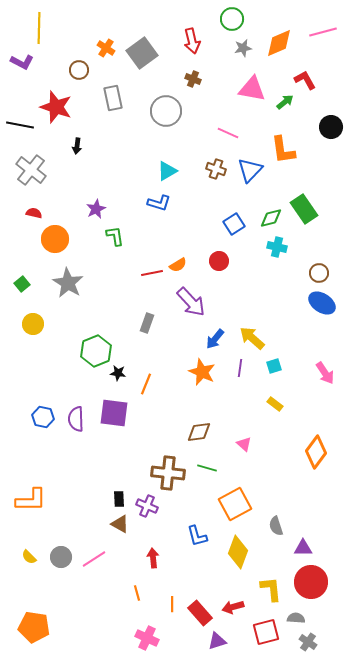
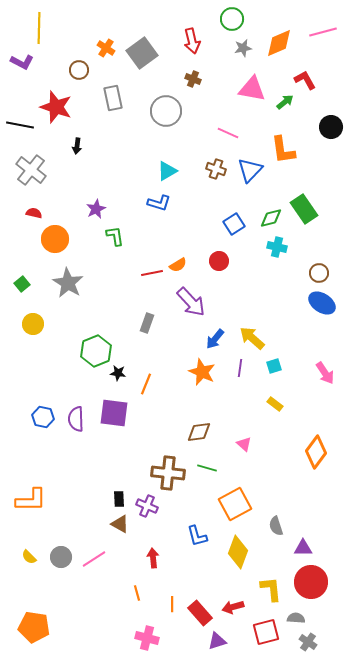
pink cross at (147, 638): rotated 10 degrees counterclockwise
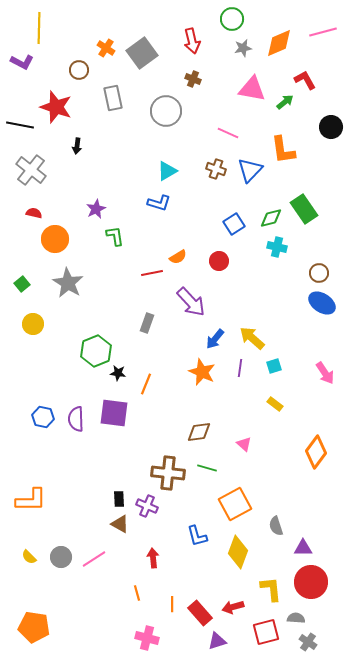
orange semicircle at (178, 265): moved 8 px up
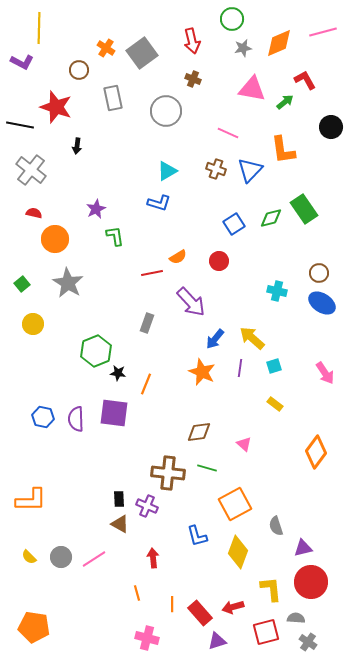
cyan cross at (277, 247): moved 44 px down
purple triangle at (303, 548): rotated 12 degrees counterclockwise
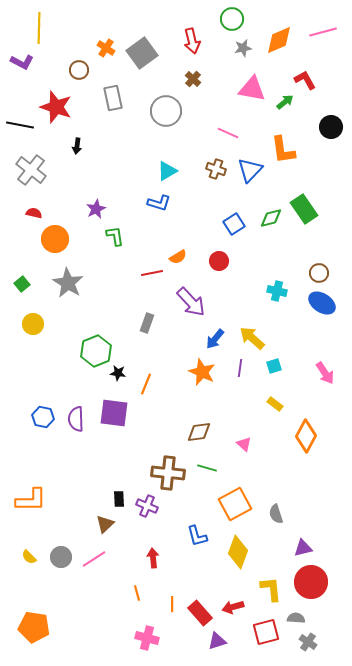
orange diamond at (279, 43): moved 3 px up
brown cross at (193, 79): rotated 21 degrees clockwise
orange diamond at (316, 452): moved 10 px left, 16 px up; rotated 8 degrees counterclockwise
brown triangle at (120, 524): moved 15 px left; rotated 48 degrees clockwise
gray semicircle at (276, 526): moved 12 px up
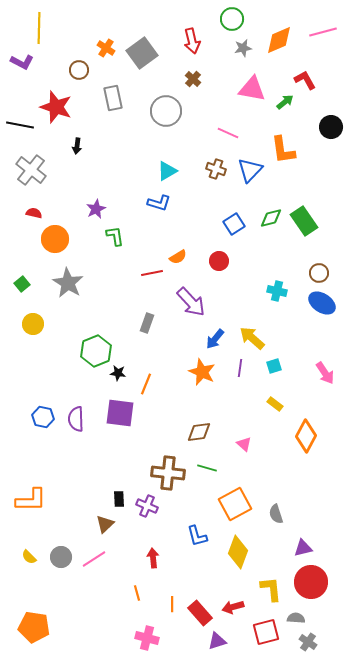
green rectangle at (304, 209): moved 12 px down
purple square at (114, 413): moved 6 px right
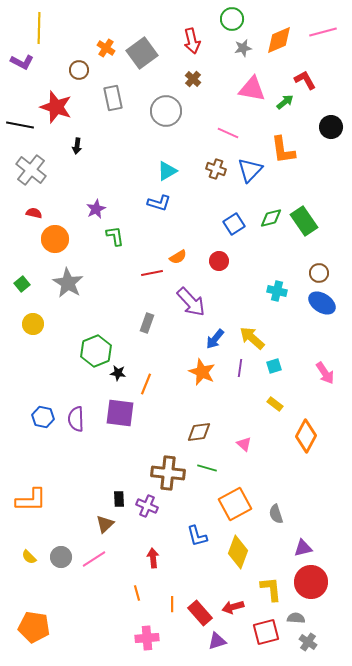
pink cross at (147, 638): rotated 20 degrees counterclockwise
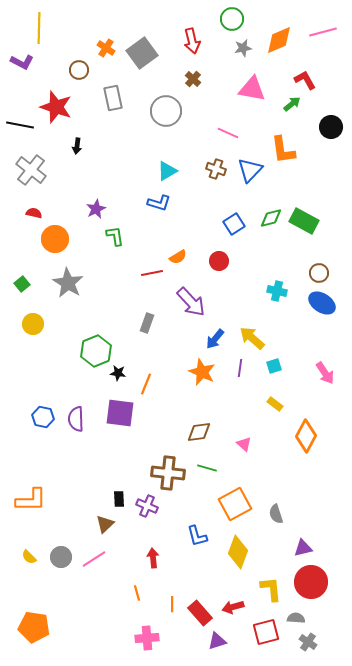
green arrow at (285, 102): moved 7 px right, 2 px down
green rectangle at (304, 221): rotated 28 degrees counterclockwise
